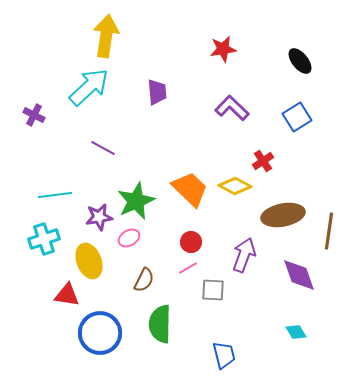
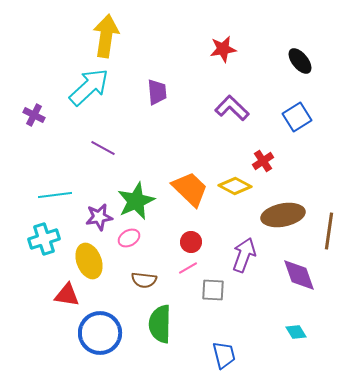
brown semicircle: rotated 70 degrees clockwise
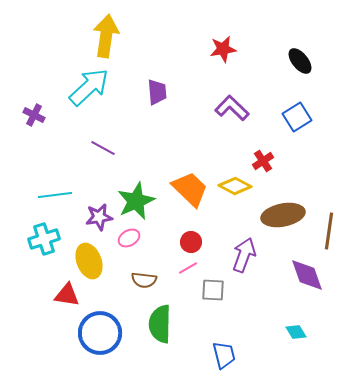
purple diamond: moved 8 px right
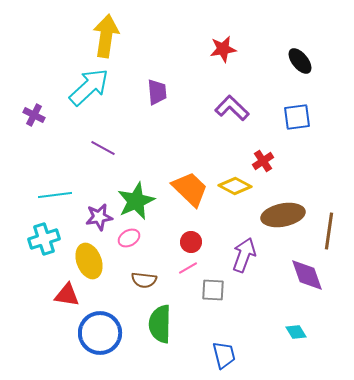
blue square: rotated 24 degrees clockwise
